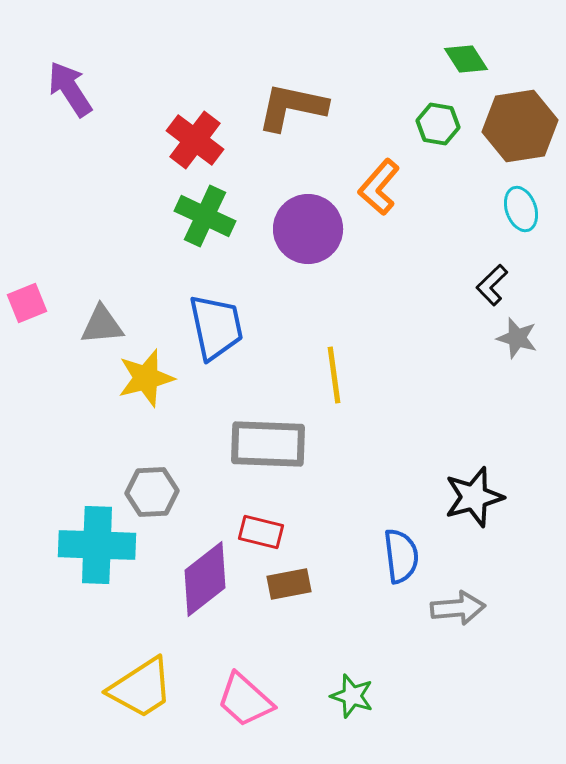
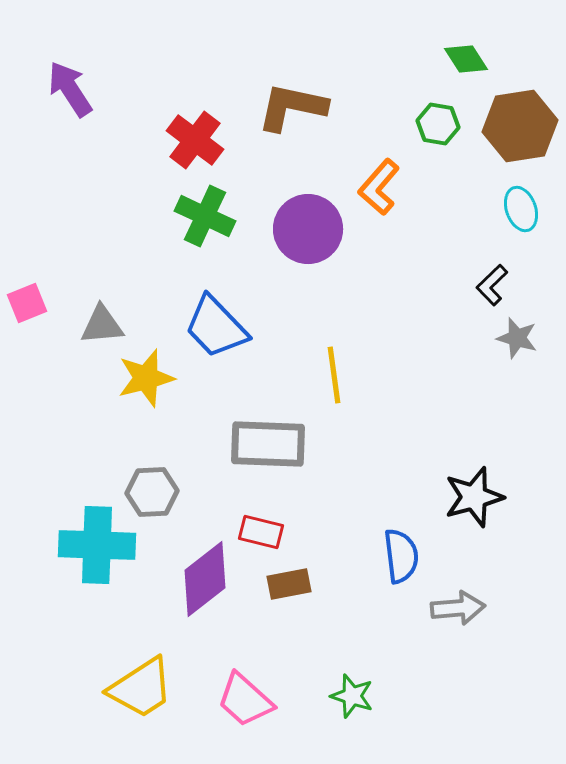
blue trapezoid: rotated 148 degrees clockwise
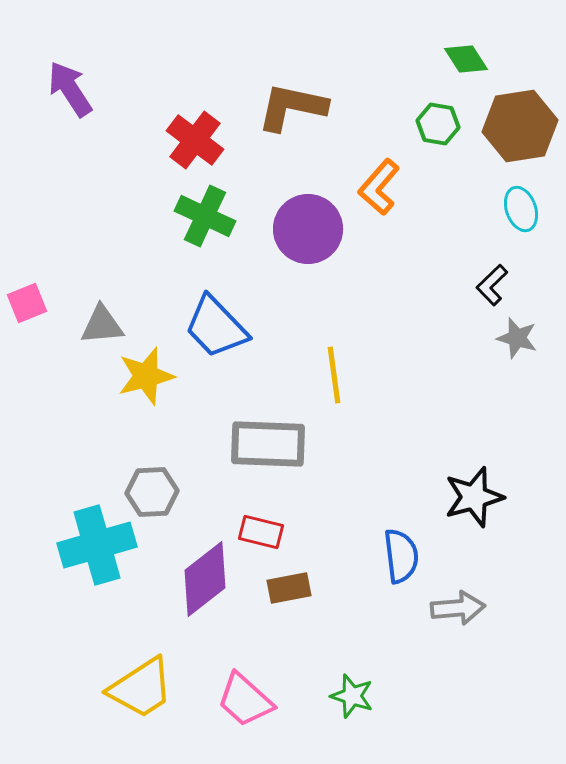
yellow star: moved 2 px up
cyan cross: rotated 18 degrees counterclockwise
brown rectangle: moved 4 px down
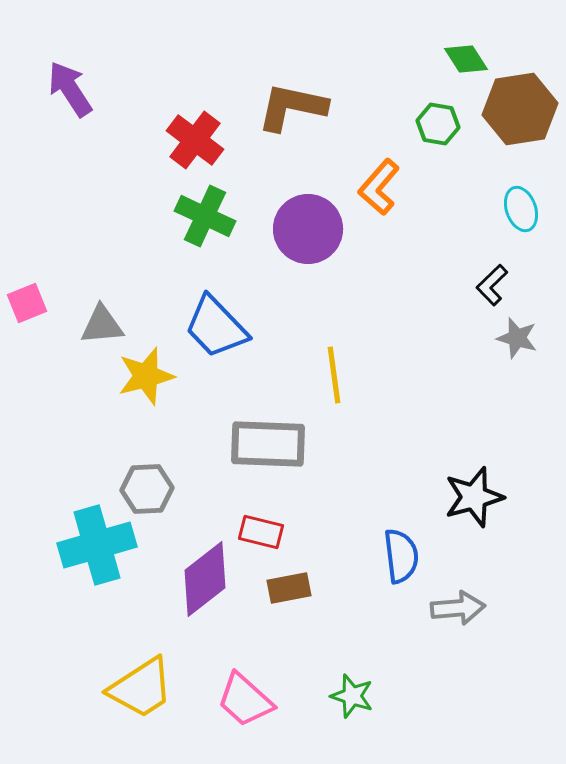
brown hexagon: moved 17 px up
gray hexagon: moved 5 px left, 3 px up
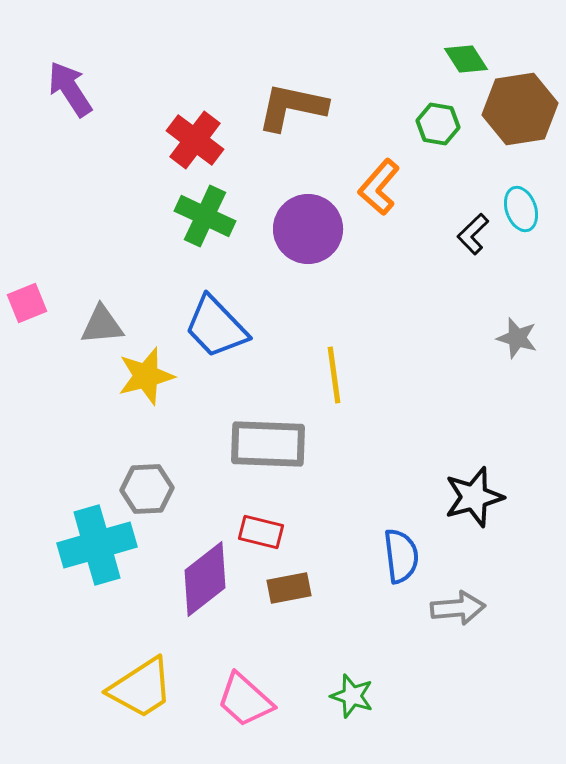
black L-shape: moved 19 px left, 51 px up
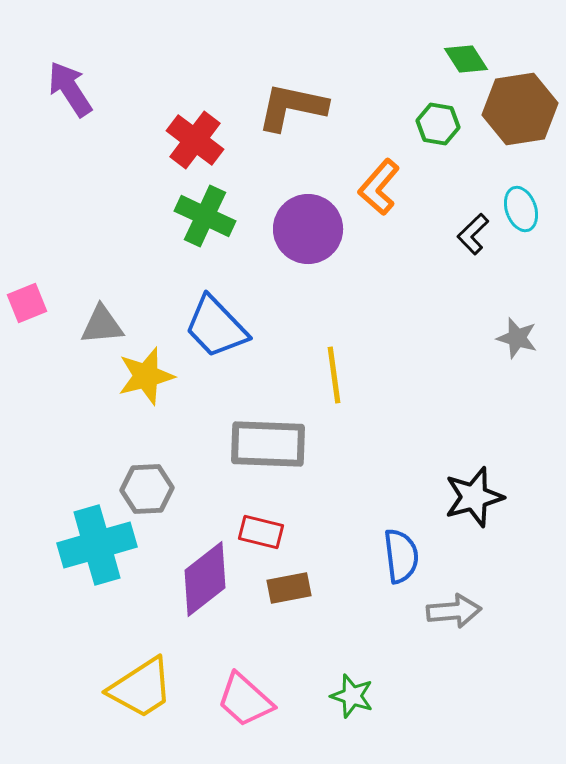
gray arrow: moved 4 px left, 3 px down
